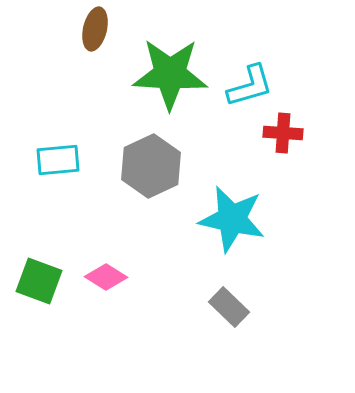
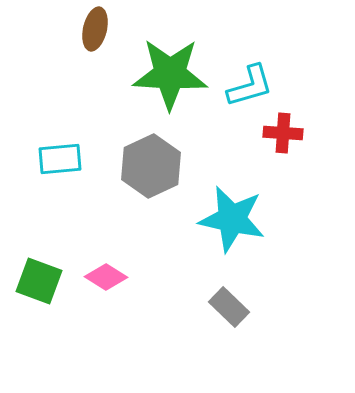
cyan rectangle: moved 2 px right, 1 px up
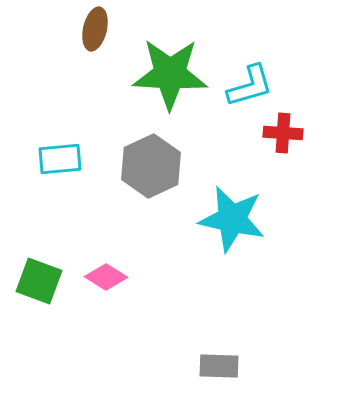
gray rectangle: moved 10 px left, 59 px down; rotated 42 degrees counterclockwise
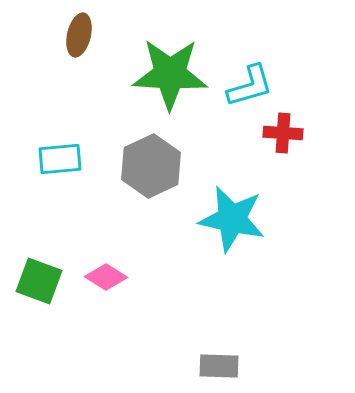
brown ellipse: moved 16 px left, 6 px down
